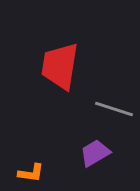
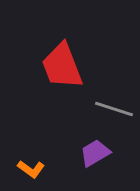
red trapezoid: moved 2 px right; rotated 30 degrees counterclockwise
orange L-shape: moved 4 px up; rotated 28 degrees clockwise
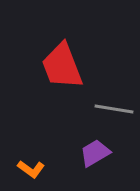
gray line: rotated 9 degrees counterclockwise
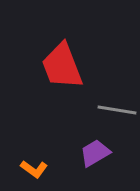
gray line: moved 3 px right, 1 px down
orange L-shape: moved 3 px right
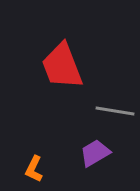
gray line: moved 2 px left, 1 px down
orange L-shape: rotated 80 degrees clockwise
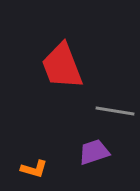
purple trapezoid: moved 1 px left, 1 px up; rotated 12 degrees clockwise
orange L-shape: rotated 100 degrees counterclockwise
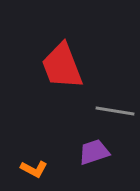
orange L-shape: rotated 12 degrees clockwise
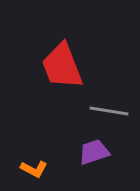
gray line: moved 6 px left
